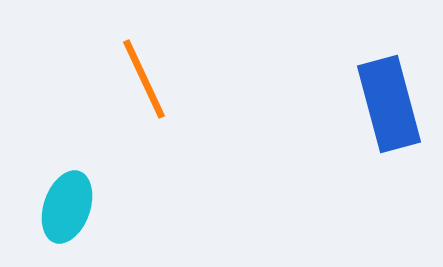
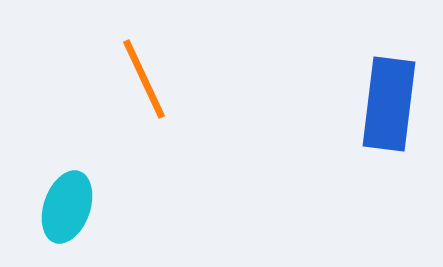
blue rectangle: rotated 22 degrees clockwise
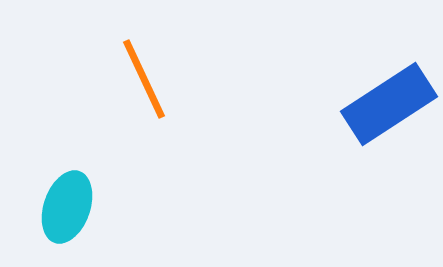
blue rectangle: rotated 50 degrees clockwise
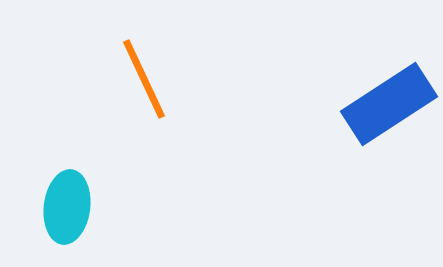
cyan ellipse: rotated 12 degrees counterclockwise
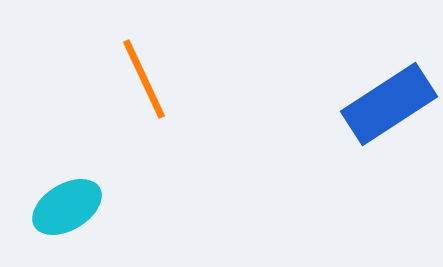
cyan ellipse: rotated 52 degrees clockwise
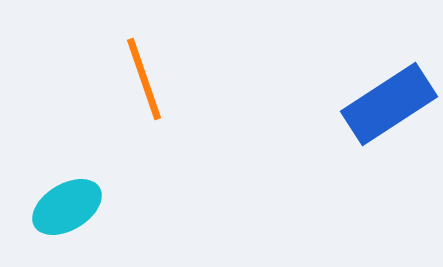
orange line: rotated 6 degrees clockwise
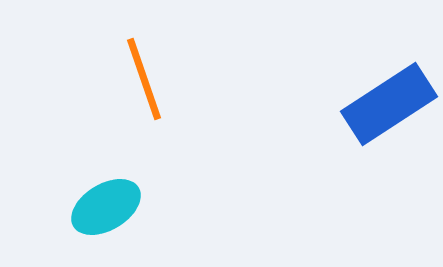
cyan ellipse: moved 39 px right
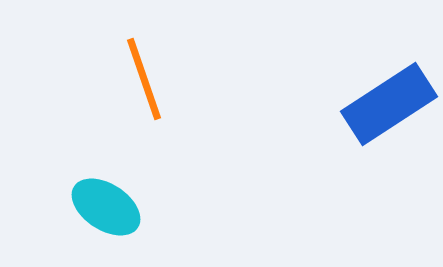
cyan ellipse: rotated 64 degrees clockwise
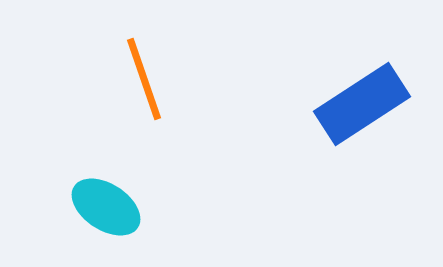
blue rectangle: moved 27 px left
